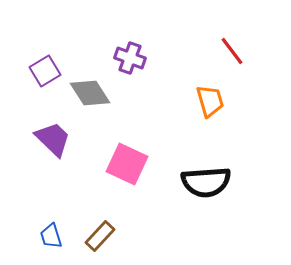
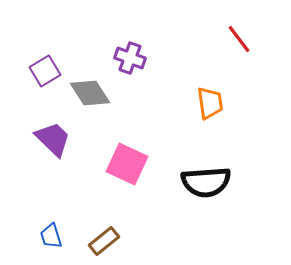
red line: moved 7 px right, 12 px up
orange trapezoid: moved 2 px down; rotated 8 degrees clockwise
brown rectangle: moved 4 px right, 5 px down; rotated 8 degrees clockwise
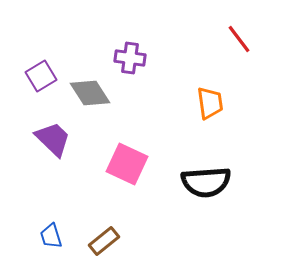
purple cross: rotated 12 degrees counterclockwise
purple square: moved 4 px left, 5 px down
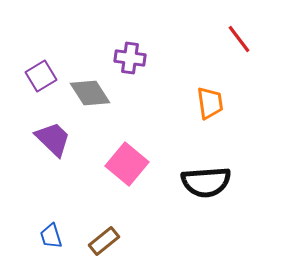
pink square: rotated 15 degrees clockwise
